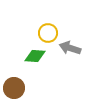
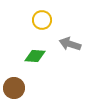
yellow circle: moved 6 px left, 13 px up
gray arrow: moved 4 px up
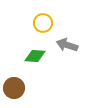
yellow circle: moved 1 px right, 3 px down
gray arrow: moved 3 px left, 1 px down
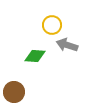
yellow circle: moved 9 px right, 2 px down
brown circle: moved 4 px down
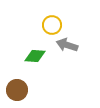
brown circle: moved 3 px right, 2 px up
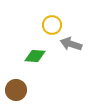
gray arrow: moved 4 px right, 1 px up
brown circle: moved 1 px left
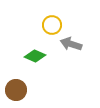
green diamond: rotated 20 degrees clockwise
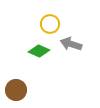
yellow circle: moved 2 px left, 1 px up
green diamond: moved 4 px right, 5 px up
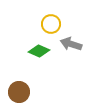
yellow circle: moved 1 px right
brown circle: moved 3 px right, 2 px down
